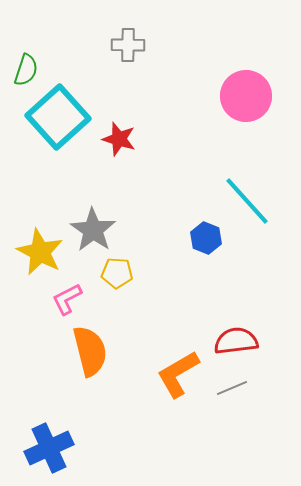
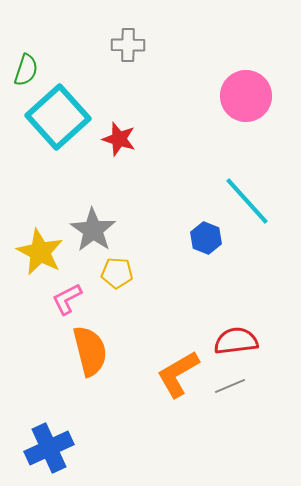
gray line: moved 2 px left, 2 px up
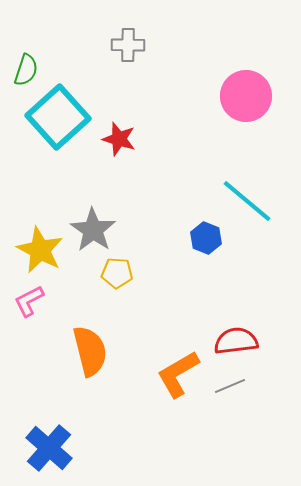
cyan line: rotated 8 degrees counterclockwise
yellow star: moved 2 px up
pink L-shape: moved 38 px left, 2 px down
blue cross: rotated 24 degrees counterclockwise
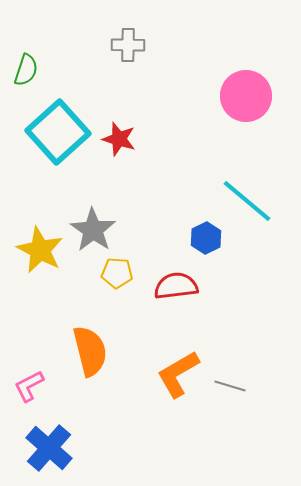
cyan square: moved 15 px down
blue hexagon: rotated 12 degrees clockwise
pink L-shape: moved 85 px down
red semicircle: moved 60 px left, 55 px up
gray line: rotated 40 degrees clockwise
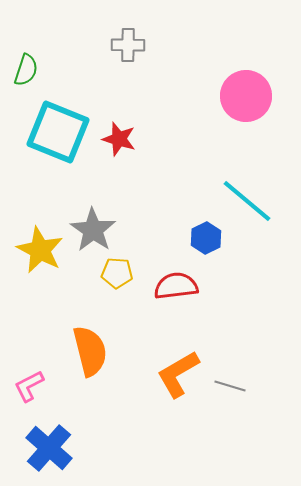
cyan square: rotated 26 degrees counterclockwise
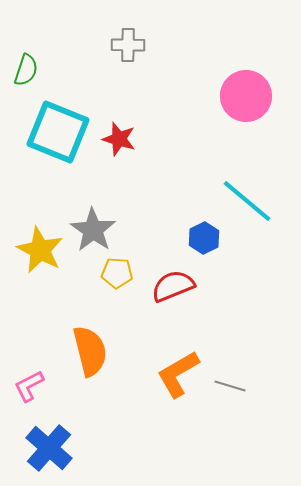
blue hexagon: moved 2 px left
red semicircle: moved 3 px left; rotated 15 degrees counterclockwise
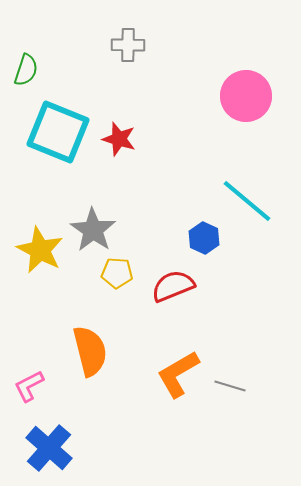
blue hexagon: rotated 8 degrees counterclockwise
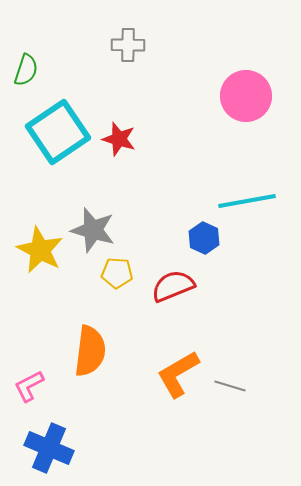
cyan square: rotated 34 degrees clockwise
cyan line: rotated 50 degrees counterclockwise
gray star: rotated 18 degrees counterclockwise
orange semicircle: rotated 21 degrees clockwise
blue cross: rotated 18 degrees counterclockwise
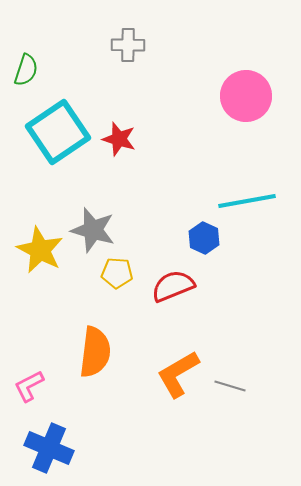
orange semicircle: moved 5 px right, 1 px down
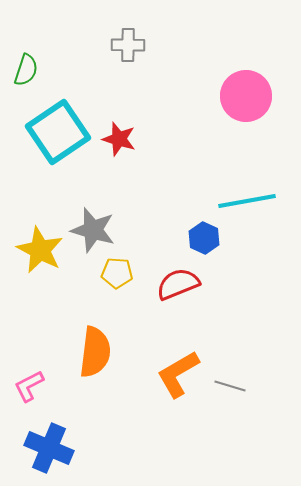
red semicircle: moved 5 px right, 2 px up
